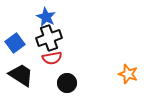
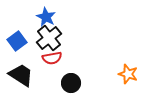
black cross: rotated 20 degrees counterclockwise
blue square: moved 2 px right, 2 px up
black circle: moved 4 px right
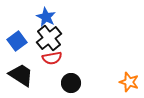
orange star: moved 1 px right, 8 px down
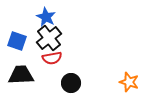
blue square: rotated 36 degrees counterclockwise
black trapezoid: rotated 36 degrees counterclockwise
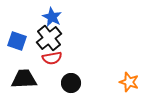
blue star: moved 6 px right
black trapezoid: moved 3 px right, 4 px down
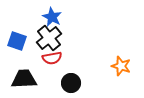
orange star: moved 8 px left, 16 px up
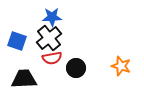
blue star: rotated 30 degrees counterclockwise
black circle: moved 5 px right, 15 px up
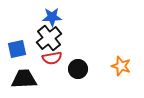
blue square: moved 8 px down; rotated 30 degrees counterclockwise
black circle: moved 2 px right, 1 px down
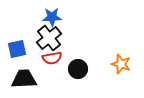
orange star: moved 2 px up
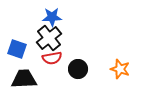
blue square: rotated 30 degrees clockwise
orange star: moved 1 px left, 5 px down
